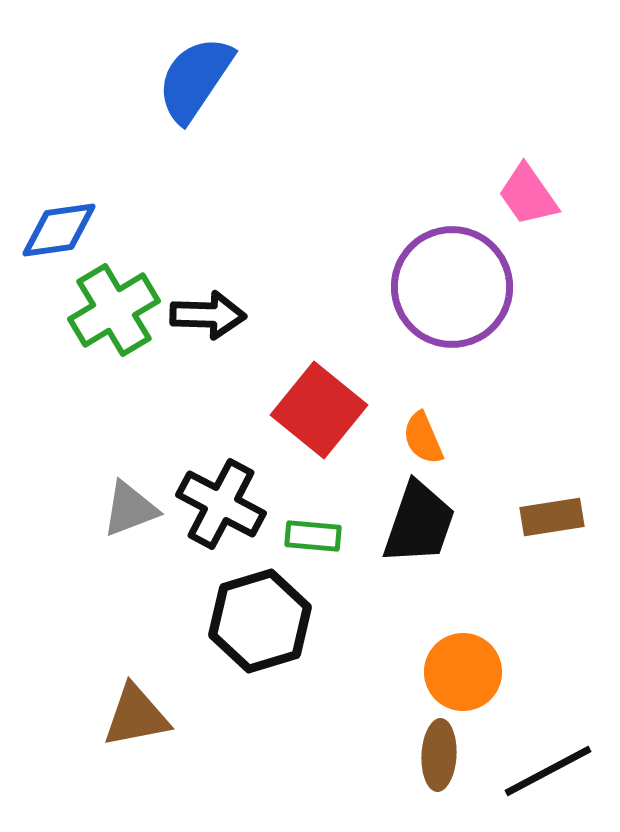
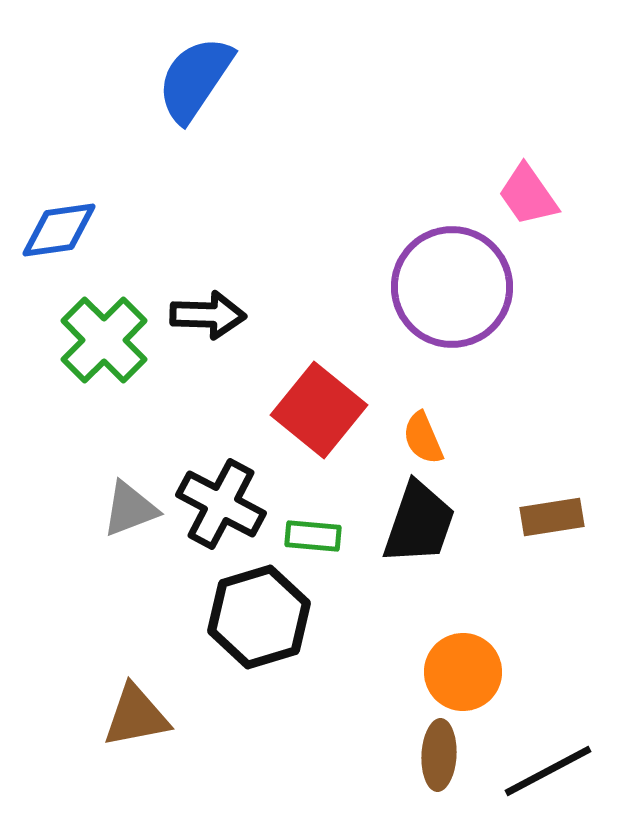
green cross: moved 10 px left, 30 px down; rotated 14 degrees counterclockwise
black hexagon: moved 1 px left, 4 px up
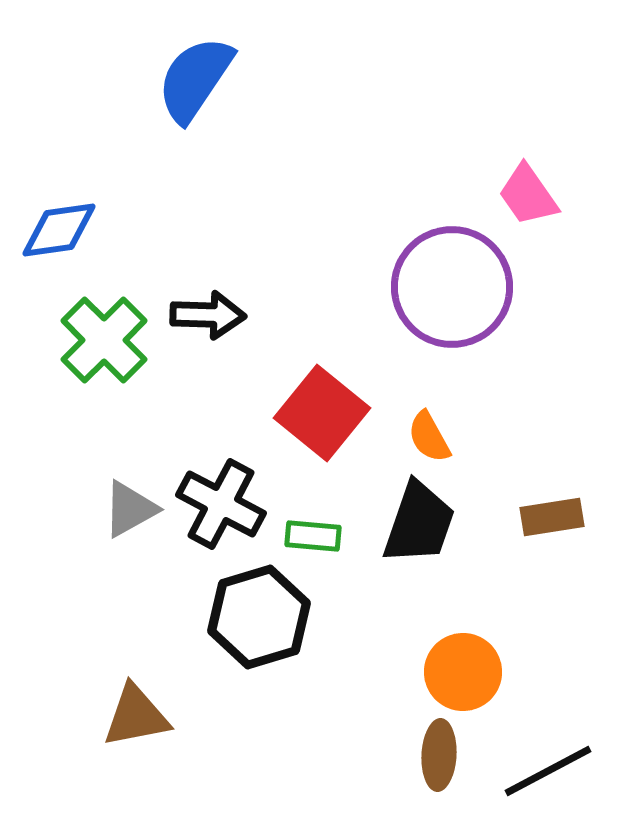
red square: moved 3 px right, 3 px down
orange semicircle: moved 6 px right, 1 px up; rotated 6 degrees counterclockwise
gray triangle: rotated 8 degrees counterclockwise
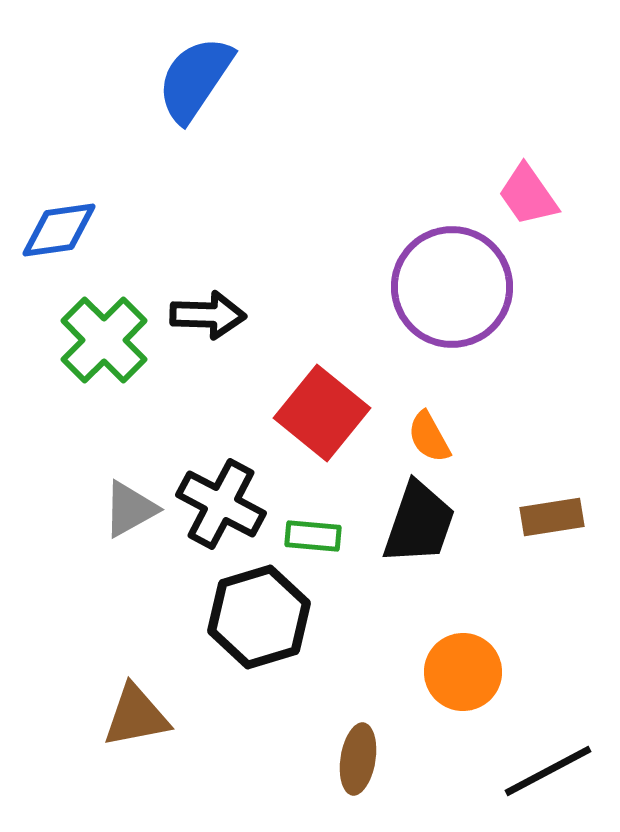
brown ellipse: moved 81 px left, 4 px down; rotated 6 degrees clockwise
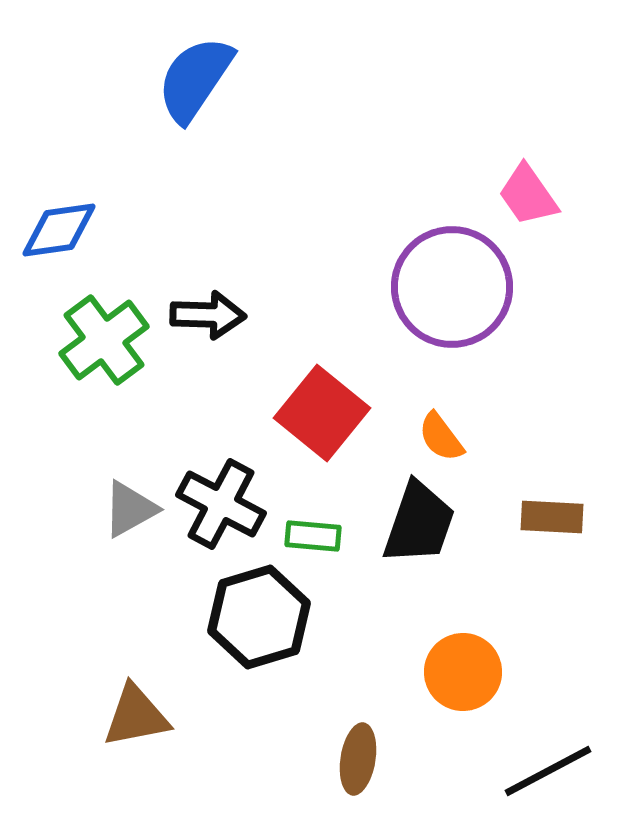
green cross: rotated 8 degrees clockwise
orange semicircle: moved 12 px right; rotated 8 degrees counterclockwise
brown rectangle: rotated 12 degrees clockwise
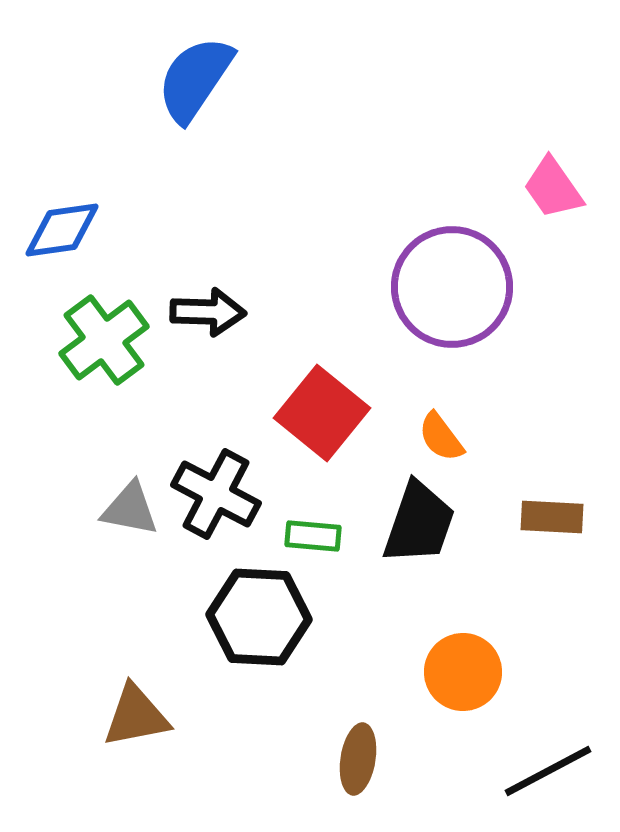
pink trapezoid: moved 25 px right, 7 px up
blue diamond: moved 3 px right
black arrow: moved 3 px up
black cross: moved 5 px left, 10 px up
gray triangle: rotated 40 degrees clockwise
black hexagon: rotated 20 degrees clockwise
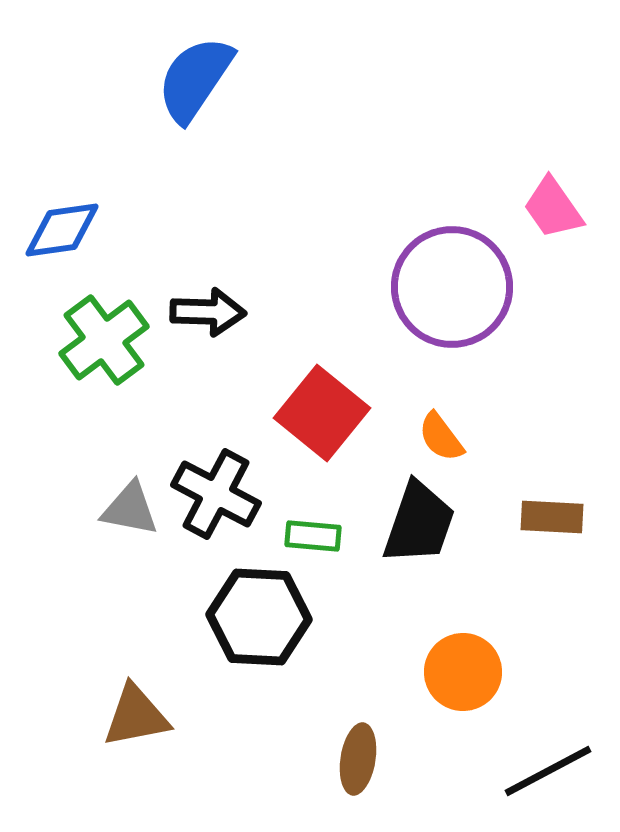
pink trapezoid: moved 20 px down
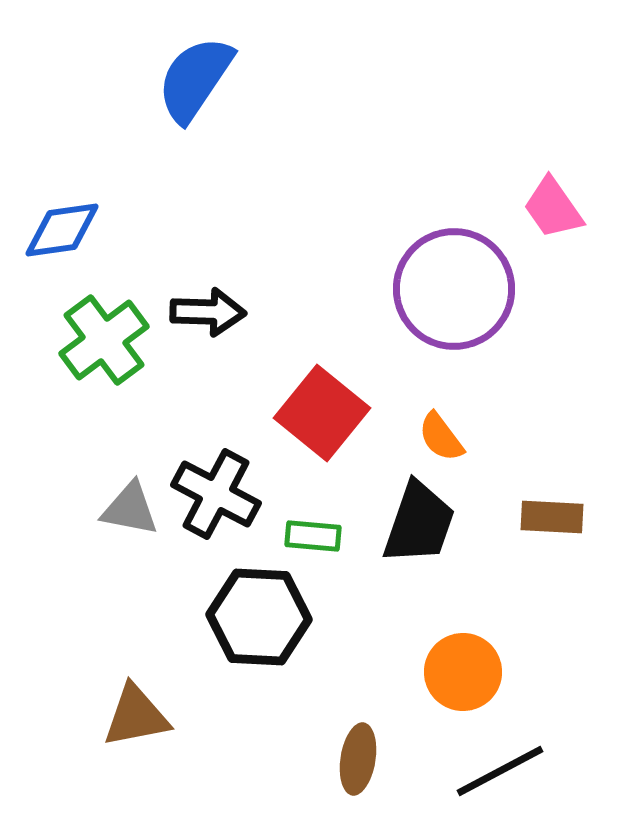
purple circle: moved 2 px right, 2 px down
black line: moved 48 px left
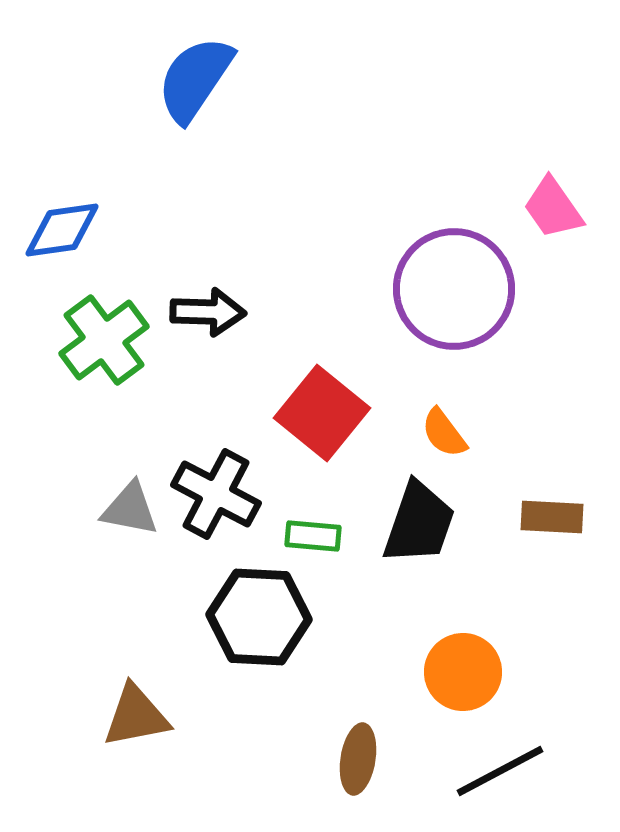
orange semicircle: moved 3 px right, 4 px up
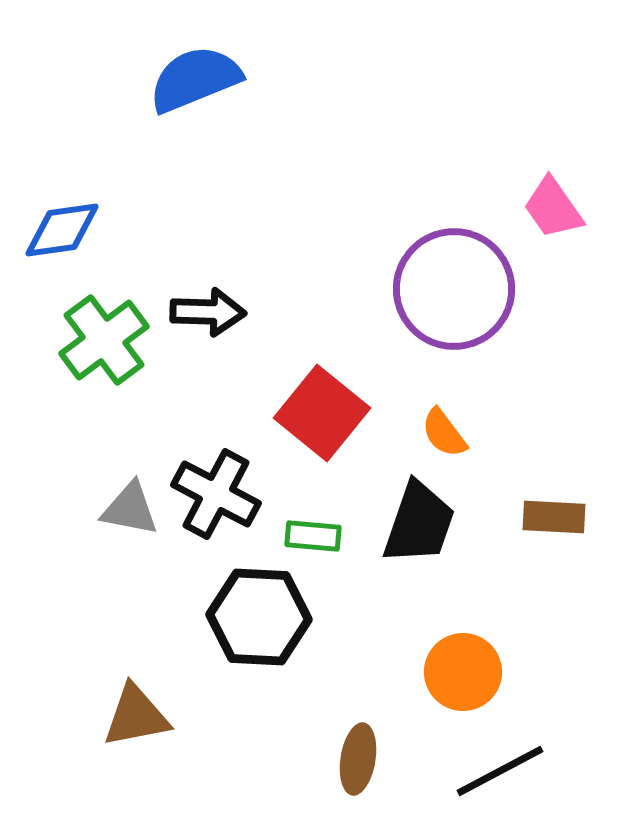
blue semicircle: rotated 34 degrees clockwise
brown rectangle: moved 2 px right
